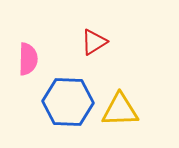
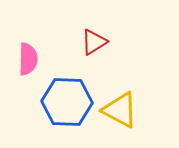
blue hexagon: moved 1 px left
yellow triangle: rotated 30 degrees clockwise
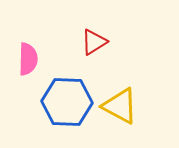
yellow triangle: moved 4 px up
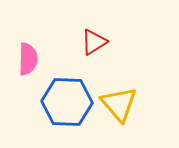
yellow triangle: moved 1 px left, 2 px up; rotated 21 degrees clockwise
